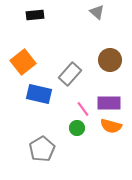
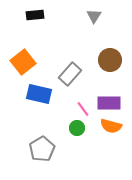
gray triangle: moved 3 px left, 4 px down; rotated 21 degrees clockwise
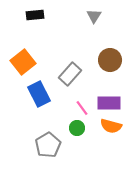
blue rectangle: rotated 50 degrees clockwise
pink line: moved 1 px left, 1 px up
gray pentagon: moved 6 px right, 4 px up
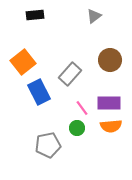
gray triangle: rotated 21 degrees clockwise
blue rectangle: moved 2 px up
orange semicircle: rotated 20 degrees counterclockwise
gray pentagon: rotated 20 degrees clockwise
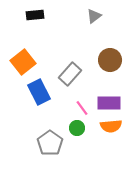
gray pentagon: moved 2 px right, 2 px up; rotated 25 degrees counterclockwise
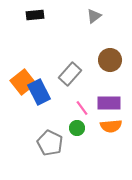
orange square: moved 20 px down
gray pentagon: rotated 10 degrees counterclockwise
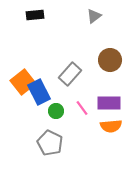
green circle: moved 21 px left, 17 px up
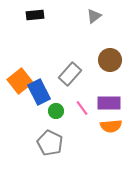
orange square: moved 3 px left, 1 px up
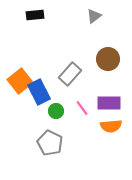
brown circle: moved 2 px left, 1 px up
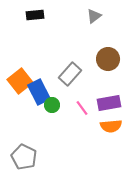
purple rectangle: rotated 10 degrees counterclockwise
green circle: moved 4 px left, 6 px up
gray pentagon: moved 26 px left, 14 px down
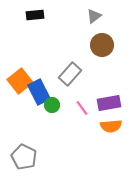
brown circle: moved 6 px left, 14 px up
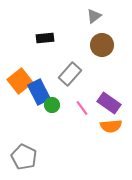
black rectangle: moved 10 px right, 23 px down
purple rectangle: rotated 45 degrees clockwise
